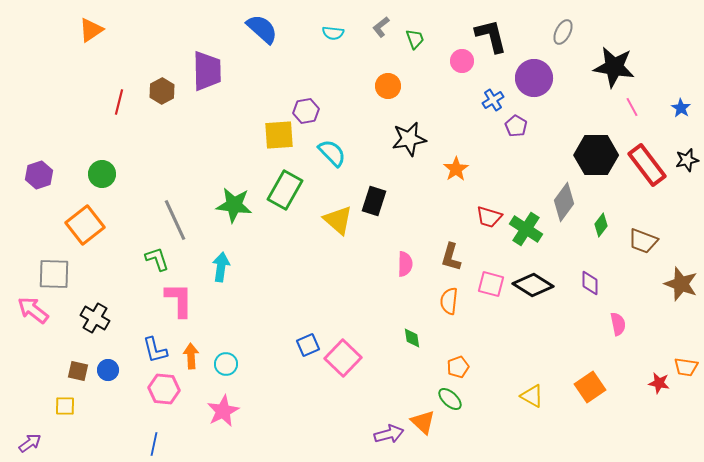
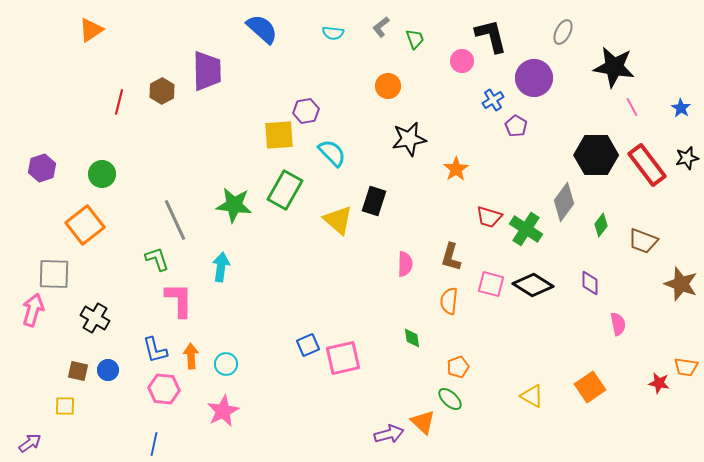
black star at (687, 160): moved 2 px up
purple hexagon at (39, 175): moved 3 px right, 7 px up
pink arrow at (33, 310): rotated 68 degrees clockwise
pink square at (343, 358): rotated 33 degrees clockwise
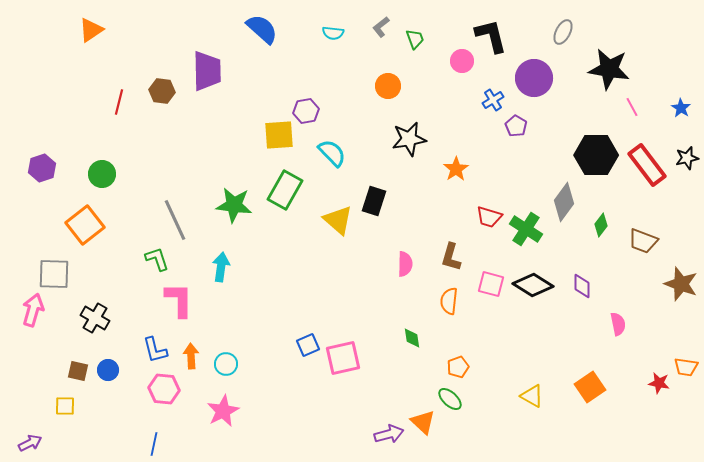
black star at (614, 67): moved 5 px left, 2 px down
brown hexagon at (162, 91): rotated 25 degrees counterclockwise
purple diamond at (590, 283): moved 8 px left, 3 px down
purple arrow at (30, 443): rotated 10 degrees clockwise
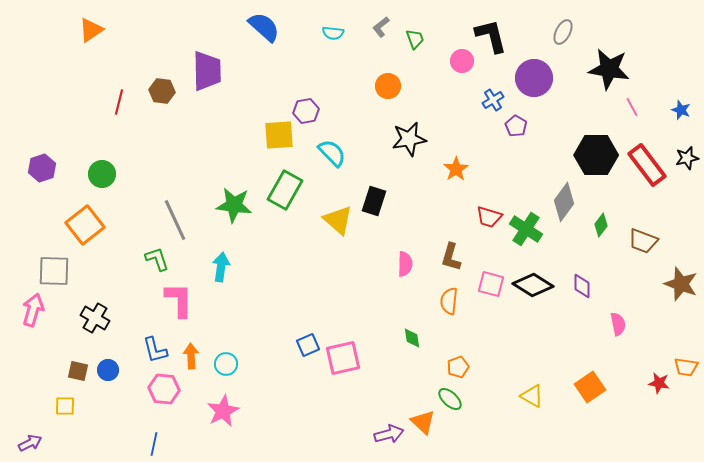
blue semicircle at (262, 29): moved 2 px right, 2 px up
blue star at (681, 108): moved 2 px down; rotated 12 degrees counterclockwise
gray square at (54, 274): moved 3 px up
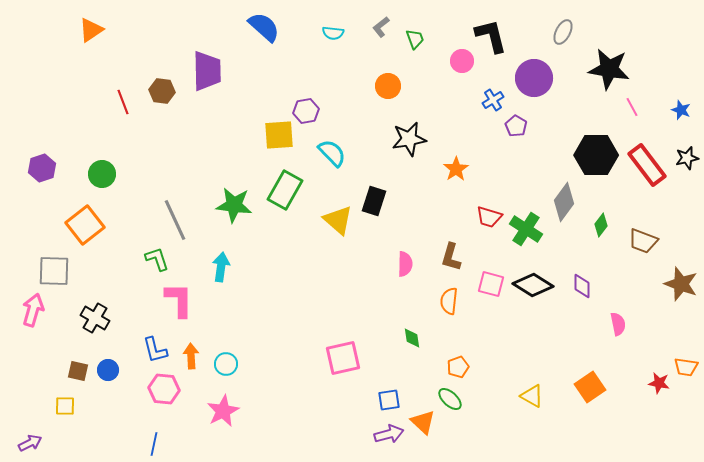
red line at (119, 102): moved 4 px right; rotated 35 degrees counterclockwise
blue square at (308, 345): moved 81 px right, 55 px down; rotated 15 degrees clockwise
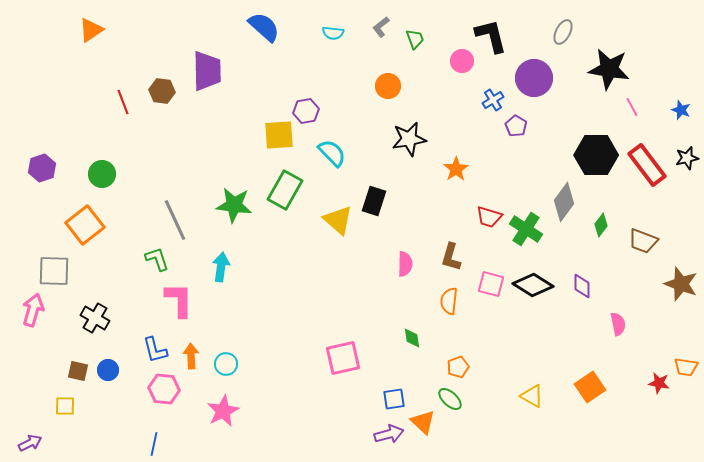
blue square at (389, 400): moved 5 px right, 1 px up
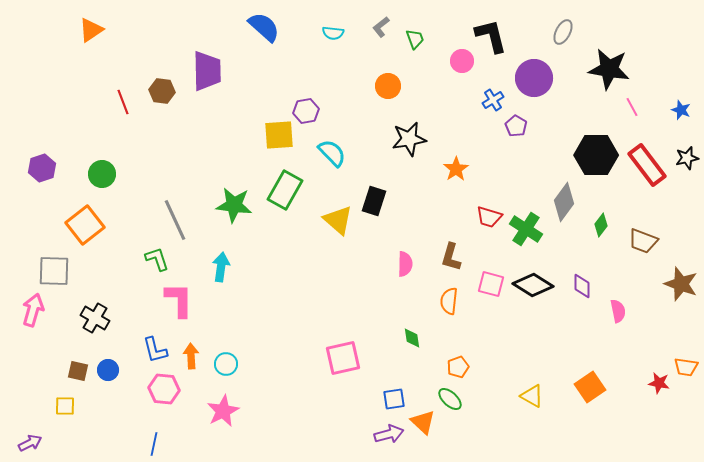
pink semicircle at (618, 324): moved 13 px up
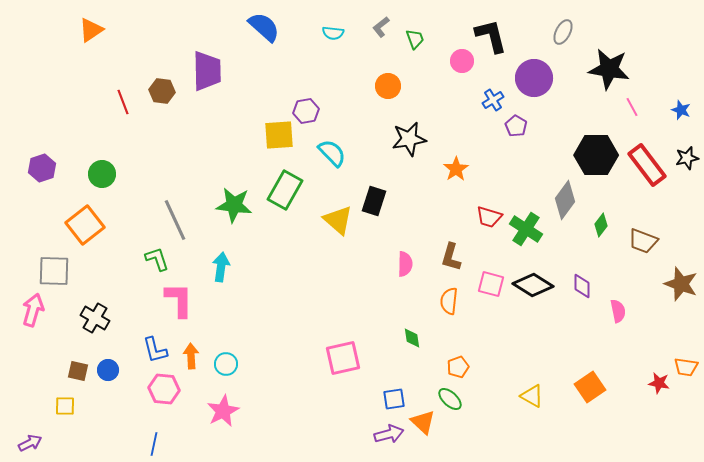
gray diamond at (564, 202): moved 1 px right, 2 px up
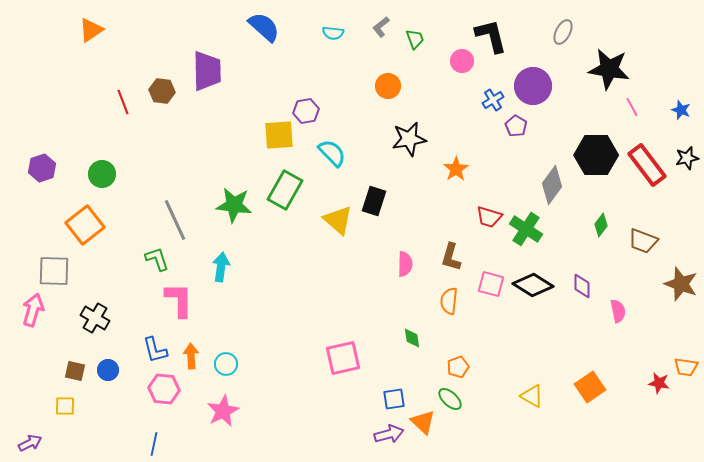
purple circle at (534, 78): moved 1 px left, 8 px down
gray diamond at (565, 200): moved 13 px left, 15 px up
brown square at (78, 371): moved 3 px left
